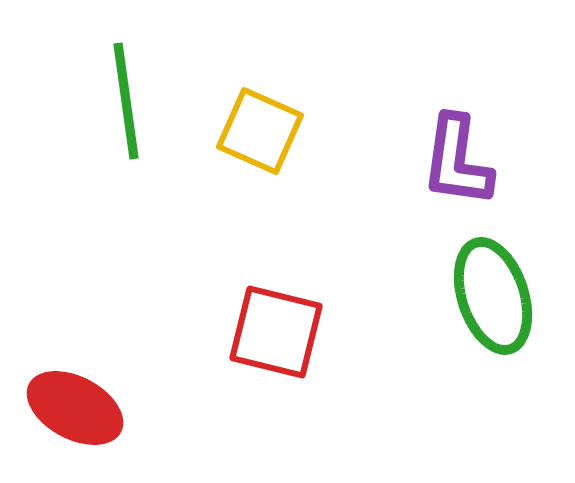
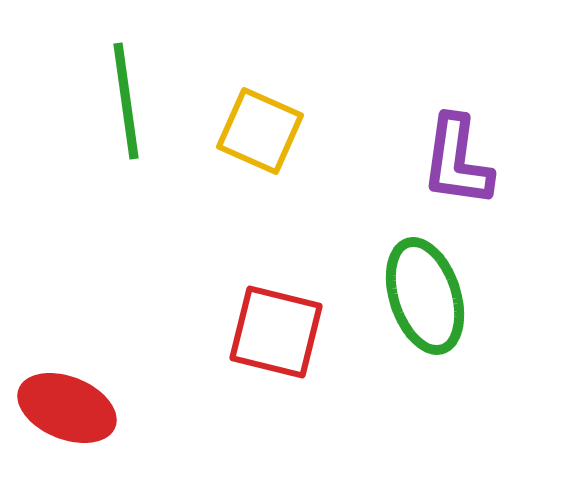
green ellipse: moved 68 px left
red ellipse: moved 8 px left; rotated 6 degrees counterclockwise
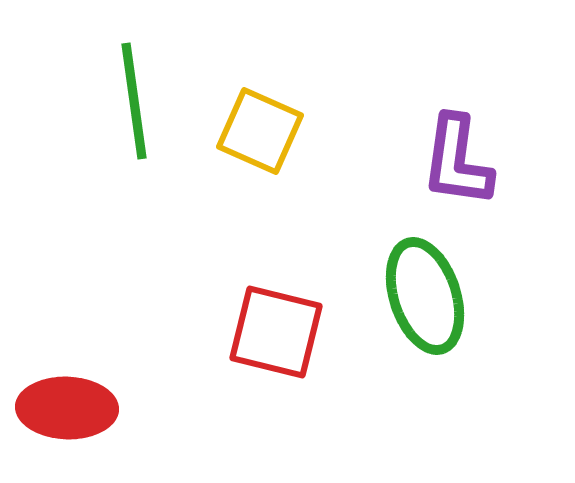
green line: moved 8 px right
red ellipse: rotated 20 degrees counterclockwise
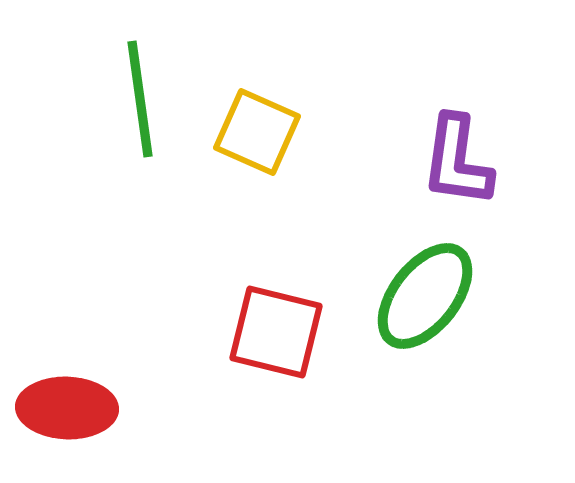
green line: moved 6 px right, 2 px up
yellow square: moved 3 px left, 1 px down
green ellipse: rotated 56 degrees clockwise
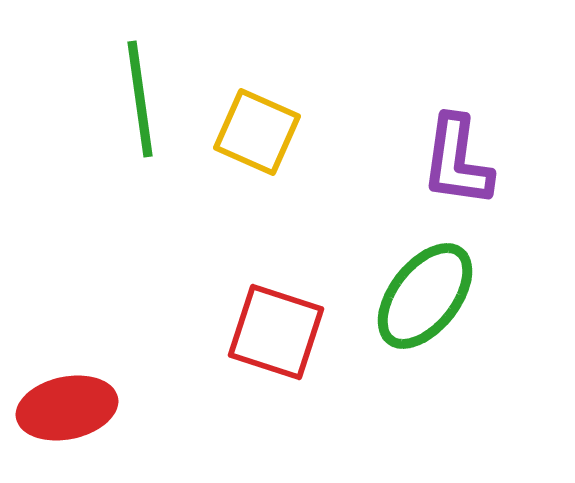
red square: rotated 4 degrees clockwise
red ellipse: rotated 14 degrees counterclockwise
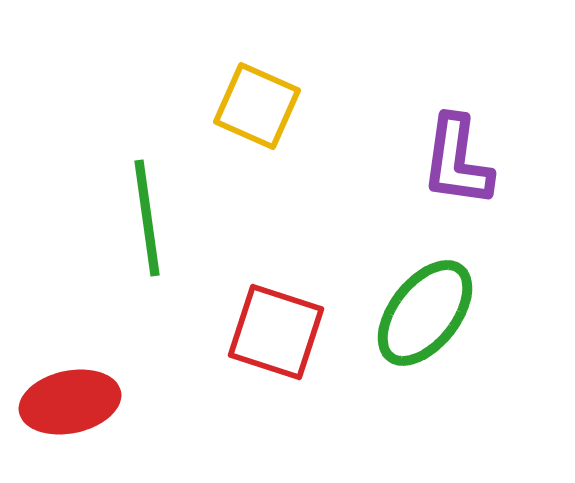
green line: moved 7 px right, 119 px down
yellow square: moved 26 px up
green ellipse: moved 17 px down
red ellipse: moved 3 px right, 6 px up
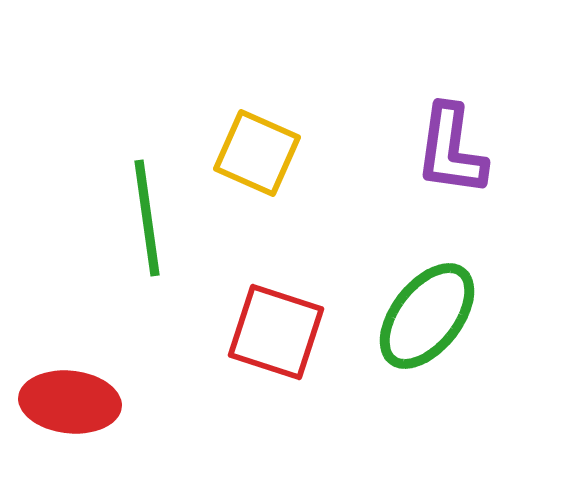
yellow square: moved 47 px down
purple L-shape: moved 6 px left, 11 px up
green ellipse: moved 2 px right, 3 px down
red ellipse: rotated 18 degrees clockwise
